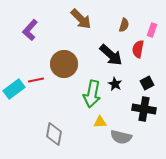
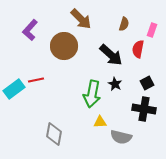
brown semicircle: moved 1 px up
brown circle: moved 18 px up
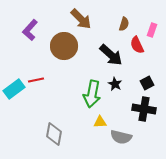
red semicircle: moved 1 px left, 4 px up; rotated 36 degrees counterclockwise
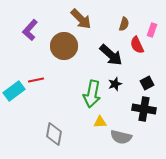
black star: rotated 24 degrees clockwise
cyan rectangle: moved 2 px down
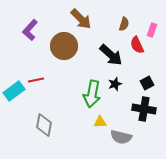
gray diamond: moved 10 px left, 9 px up
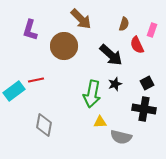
purple L-shape: rotated 25 degrees counterclockwise
